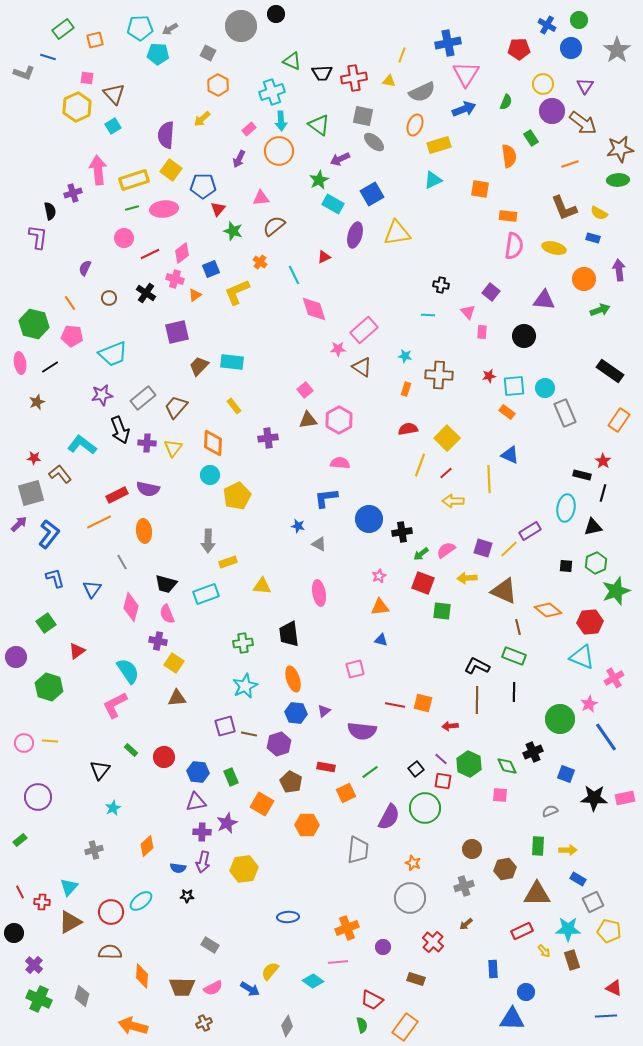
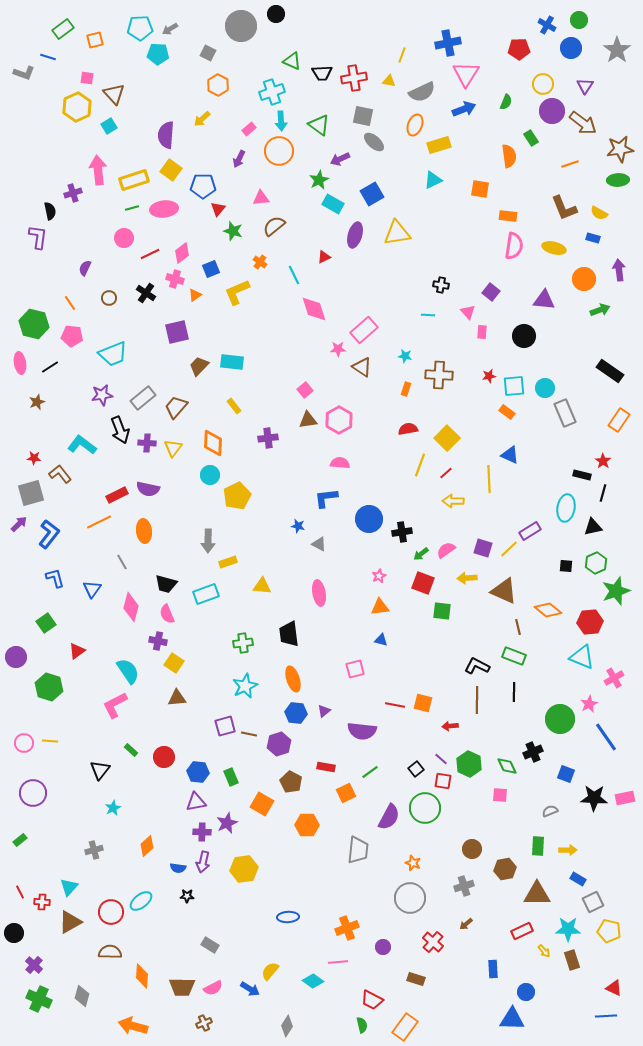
cyan square at (113, 126): moved 4 px left
purple circle at (38, 797): moved 5 px left, 4 px up
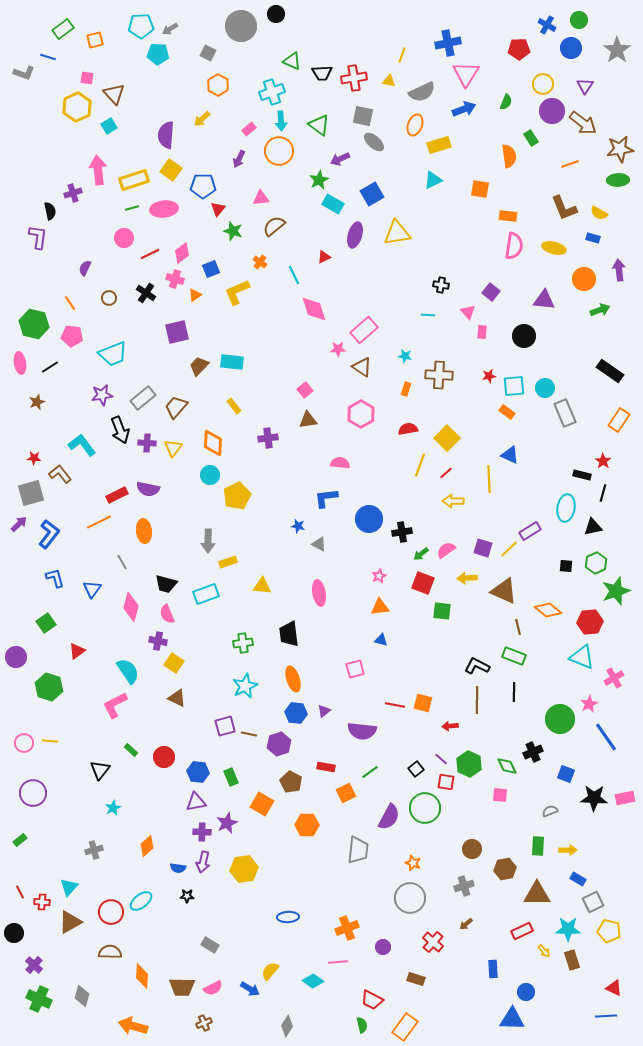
cyan pentagon at (140, 28): moved 1 px right, 2 px up
pink hexagon at (339, 420): moved 22 px right, 6 px up
cyan L-shape at (82, 445): rotated 16 degrees clockwise
brown triangle at (177, 698): rotated 30 degrees clockwise
red square at (443, 781): moved 3 px right, 1 px down
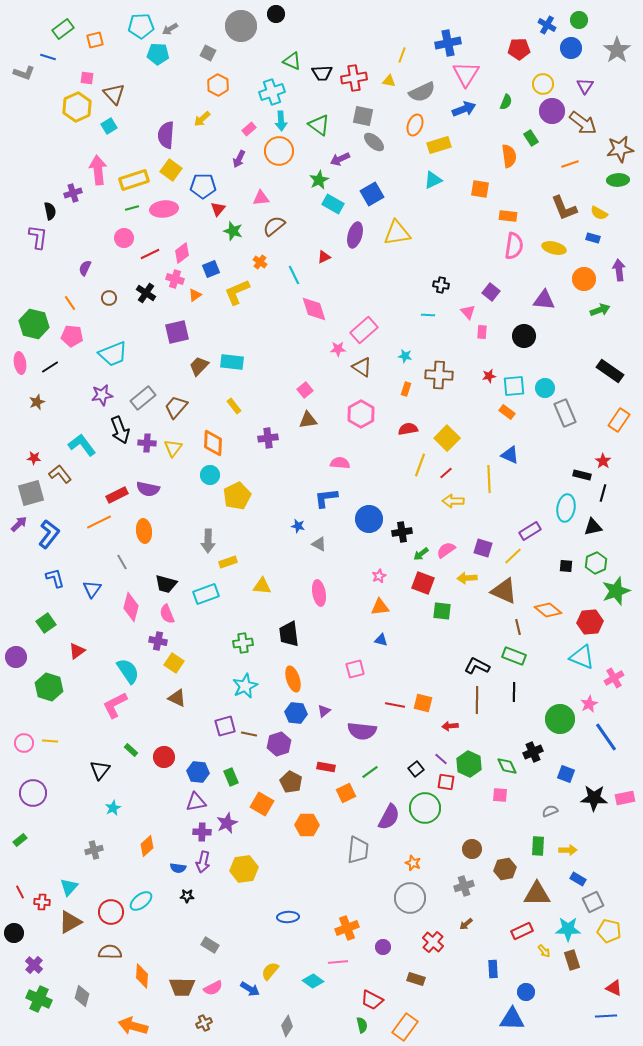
yellow line at (509, 549): moved 4 px right, 7 px down
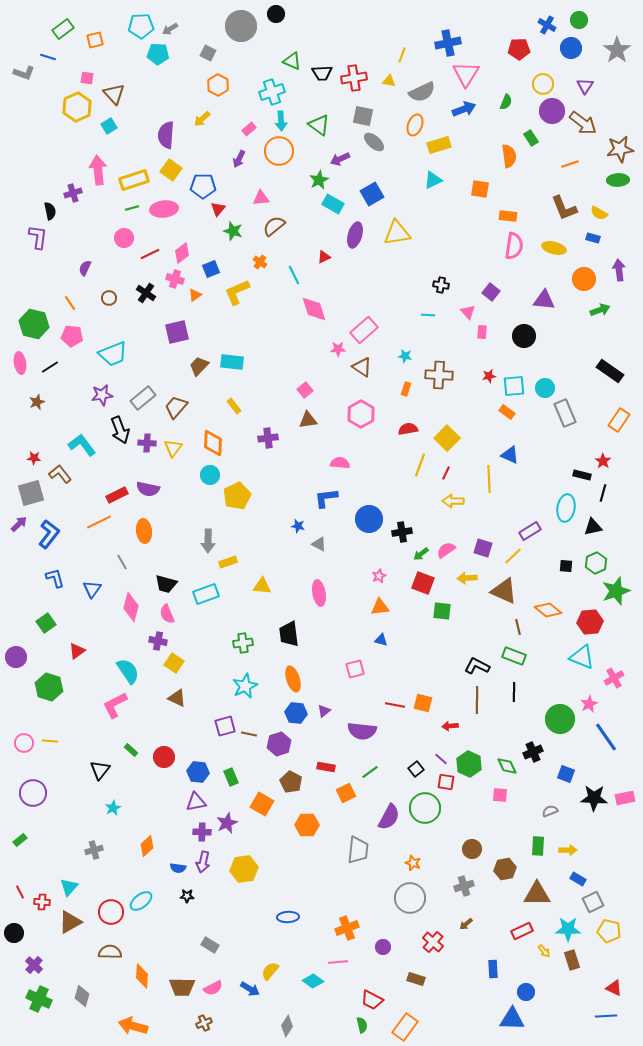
red line at (446, 473): rotated 24 degrees counterclockwise
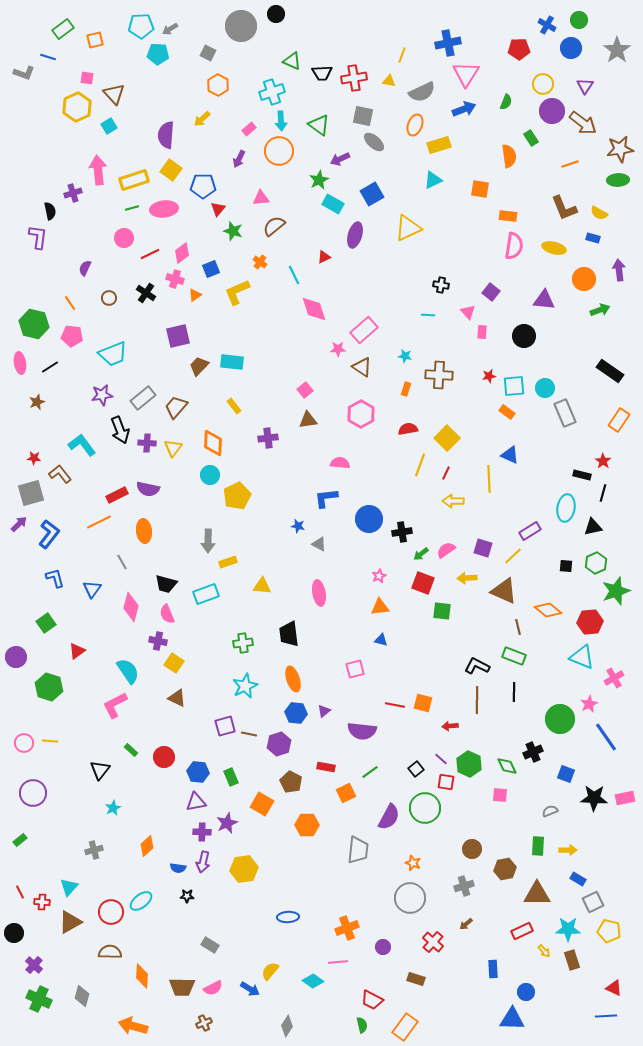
yellow triangle at (397, 233): moved 11 px right, 5 px up; rotated 16 degrees counterclockwise
purple square at (177, 332): moved 1 px right, 4 px down
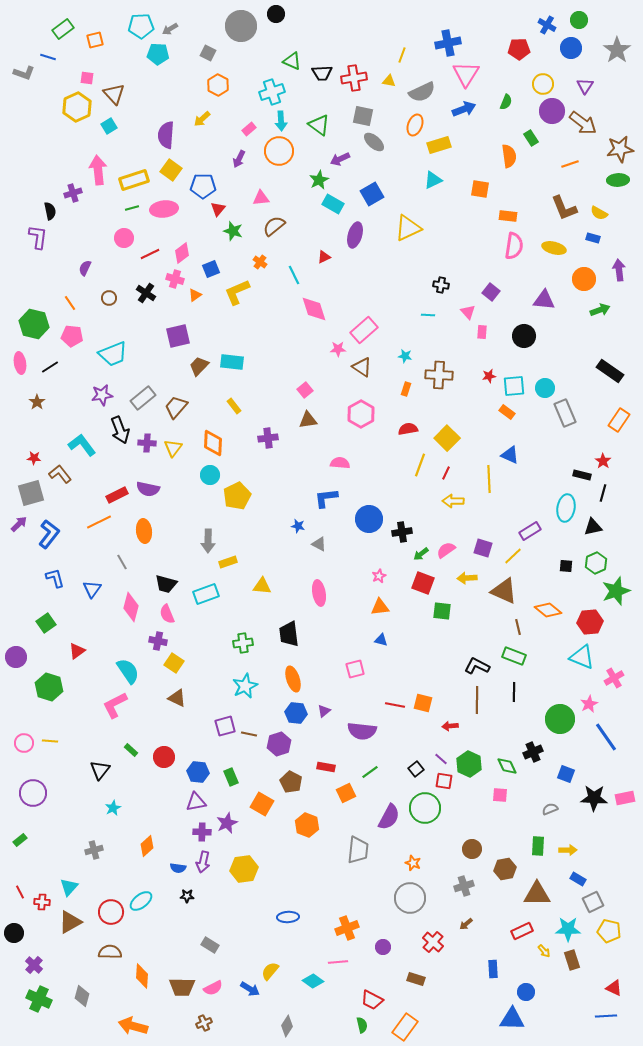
brown star at (37, 402): rotated 14 degrees counterclockwise
red square at (446, 782): moved 2 px left, 1 px up
gray semicircle at (550, 811): moved 2 px up
orange hexagon at (307, 825): rotated 20 degrees clockwise
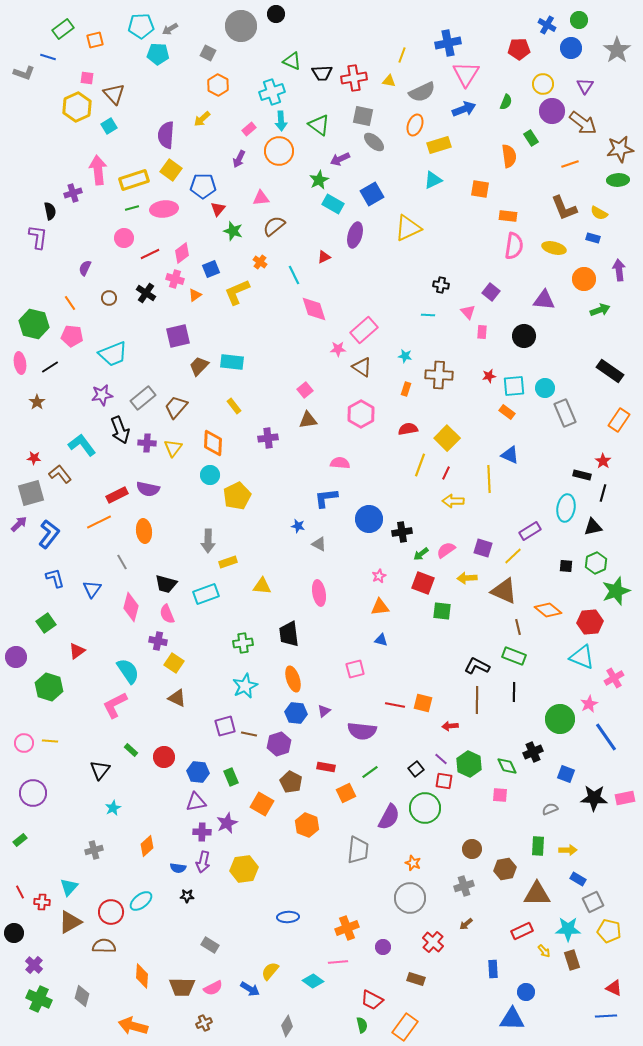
brown semicircle at (110, 952): moved 6 px left, 6 px up
